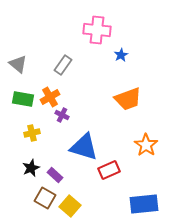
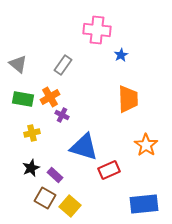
orange trapezoid: rotated 72 degrees counterclockwise
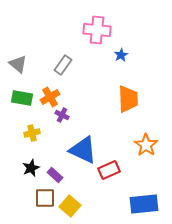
green rectangle: moved 1 px left, 1 px up
blue triangle: moved 1 px left, 3 px down; rotated 8 degrees clockwise
brown square: rotated 30 degrees counterclockwise
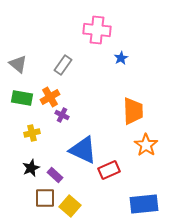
blue star: moved 3 px down
orange trapezoid: moved 5 px right, 12 px down
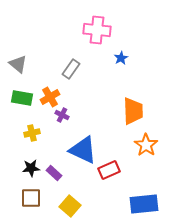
gray rectangle: moved 8 px right, 4 px down
black star: rotated 18 degrees clockwise
purple rectangle: moved 1 px left, 2 px up
brown square: moved 14 px left
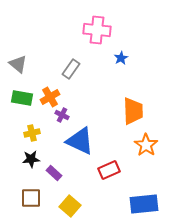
blue triangle: moved 3 px left, 9 px up
black star: moved 9 px up
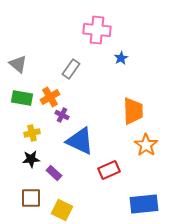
yellow square: moved 8 px left, 4 px down; rotated 15 degrees counterclockwise
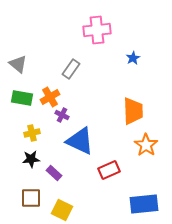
pink cross: rotated 12 degrees counterclockwise
blue star: moved 12 px right
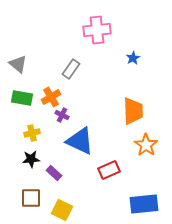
orange cross: moved 1 px right
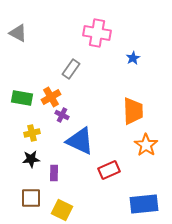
pink cross: moved 3 px down; rotated 16 degrees clockwise
gray triangle: moved 31 px up; rotated 12 degrees counterclockwise
purple rectangle: rotated 49 degrees clockwise
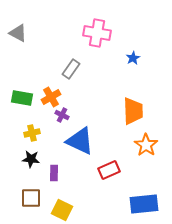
black star: rotated 12 degrees clockwise
